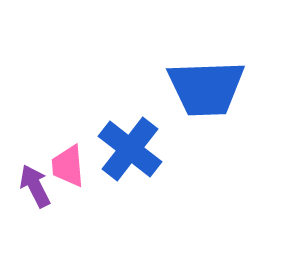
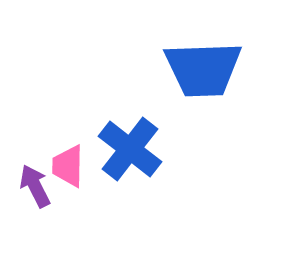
blue trapezoid: moved 3 px left, 19 px up
pink trapezoid: rotated 6 degrees clockwise
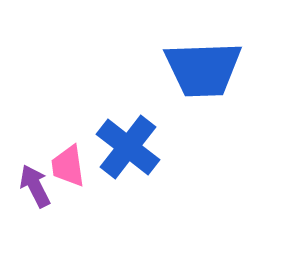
blue cross: moved 2 px left, 2 px up
pink trapezoid: rotated 9 degrees counterclockwise
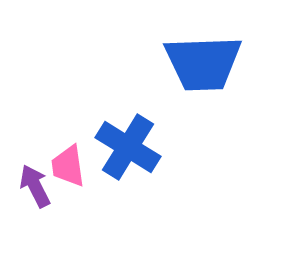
blue trapezoid: moved 6 px up
blue cross: rotated 6 degrees counterclockwise
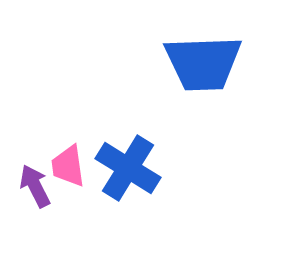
blue cross: moved 21 px down
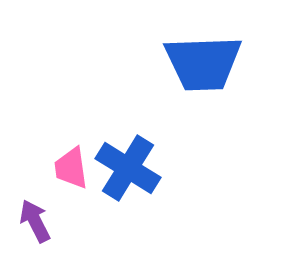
pink trapezoid: moved 3 px right, 2 px down
purple arrow: moved 35 px down
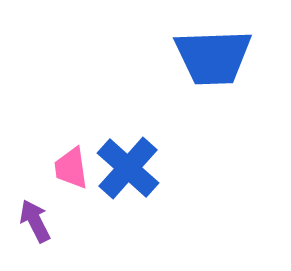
blue trapezoid: moved 10 px right, 6 px up
blue cross: rotated 10 degrees clockwise
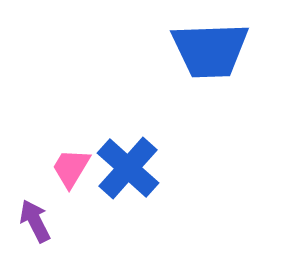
blue trapezoid: moved 3 px left, 7 px up
pink trapezoid: rotated 39 degrees clockwise
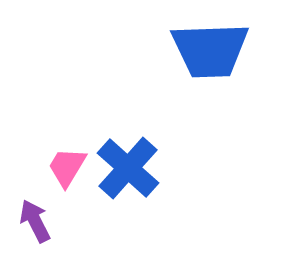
pink trapezoid: moved 4 px left, 1 px up
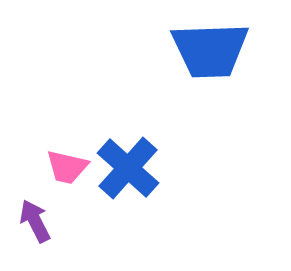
pink trapezoid: rotated 108 degrees counterclockwise
